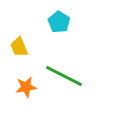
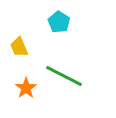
orange star: moved 1 px down; rotated 25 degrees counterclockwise
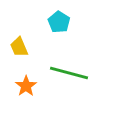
green line: moved 5 px right, 3 px up; rotated 12 degrees counterclockwise
orange star: moved 2 px up
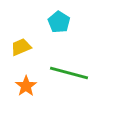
yellow trapezoid: moved 2 px right; rotated 90 degrees clockwise
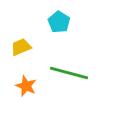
orange star: rotated 15 degrees counterclockwise
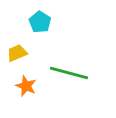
cyan pentagon: moved 19 px left
yellow trapezoid: moved 4 px left, 6 px down
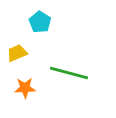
orange star: moved 1 px left, 2 px down; rotated 25 degrees counterclockwise
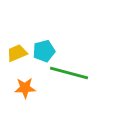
cyan pentagon: moved 4 px right, 29 px down; rotated 25 degrees clockwise
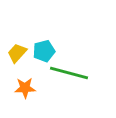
yellow trapezoid: rotated 25 degrees counterclockwise
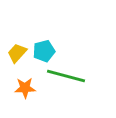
green line: moved 3 px left, 3 px down
